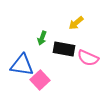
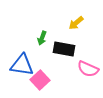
pink semicircle: moved 11 px down
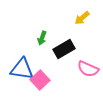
yellow arrow: moved 6 px right, 5 px up
black rectangle: rotated 40 degrees counterclockwise
blue triangle: moved 4 px down
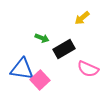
green arrow: rotated 88 degrees counterclockwise
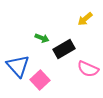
yellow arrow: moved 3 px right, 1 px down
blue triangle: moved 4 px left, 3 px up; rotated 40 degrees clockwise
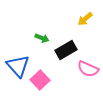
black rectangle: moved 2 px right, 1 px down
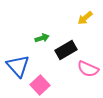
yellow arrow: moved 1 px up
green arrow: rotated 40 degrees counterclockwise
pink square: moved 5 px down
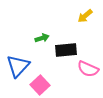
yellow arrow: moved 2 px up
black rectangle: rotated 25 degrees clockwise
blue triangle: rotated 25 degrees clockwise
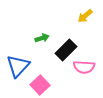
black rectangle: rotated 40 degrees counterclockwise
pink semicircle: moved 4 px left, 2 px up; rotated 20 degrees counterclockwise
